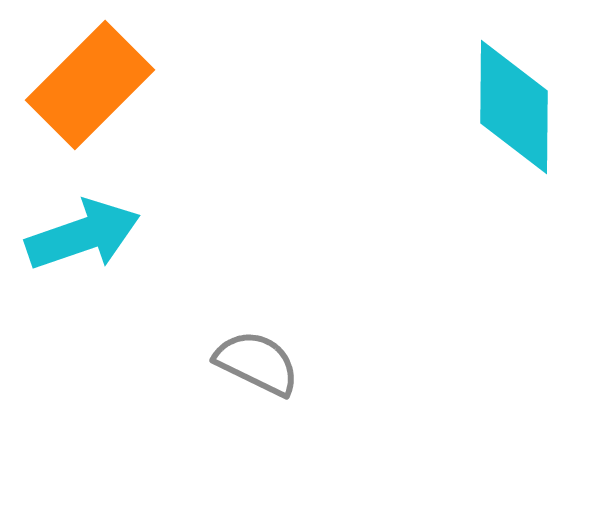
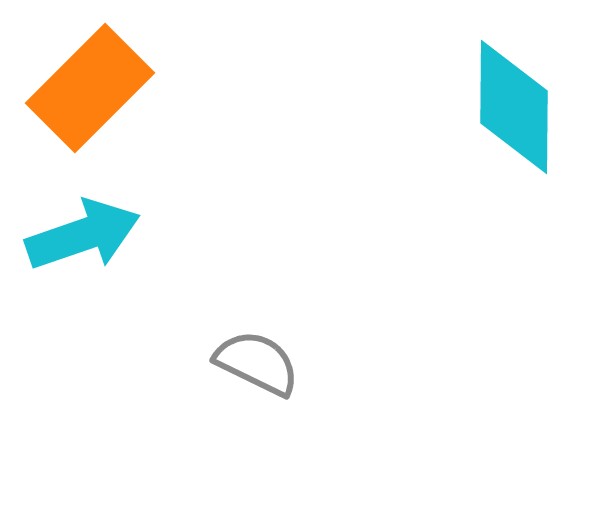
orange rectangle: moved 3 px down
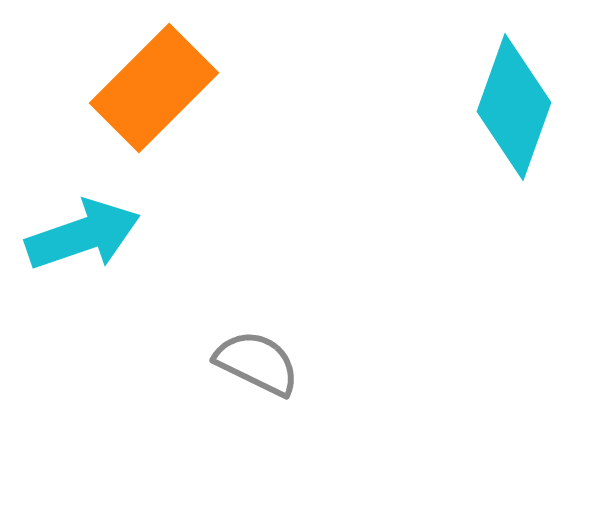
orange rectangle: moved 64 px right
cyan diamond: rotated 19 degrees clockwise
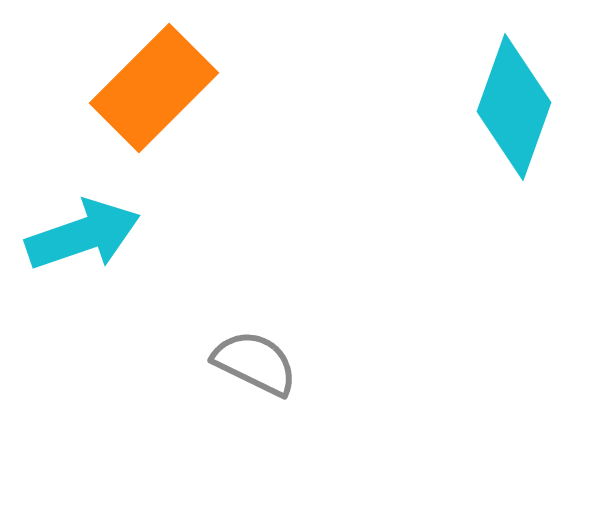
gray semicircle: moved 2 px left
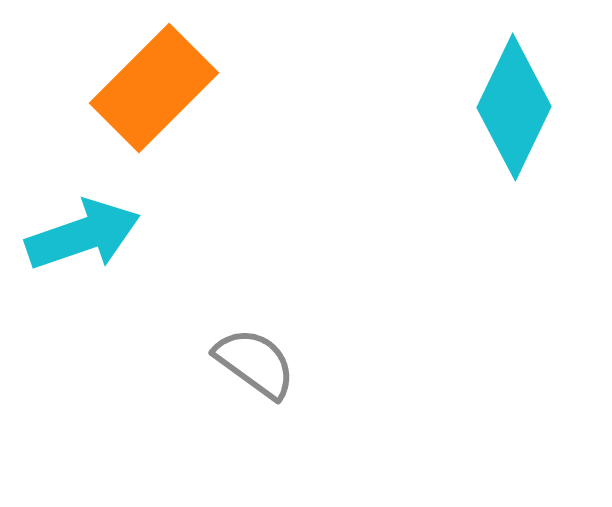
cyan diamond: rotated 6 degrees clockwise
gray semicircle: rotated 10 degrees clockwise
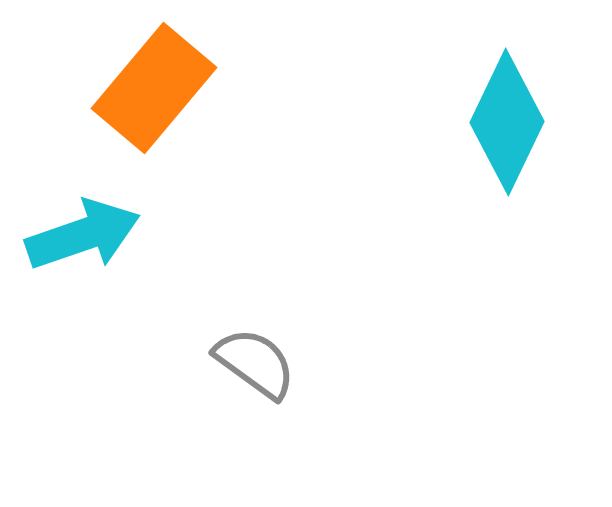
orange rectangle: rotated 5 degrees counterclockwise
cyan diamond: moved 7 px left, 15 px down
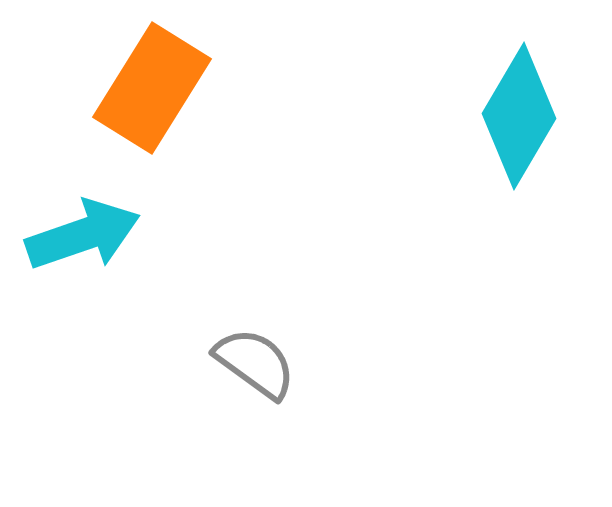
orange rectangle: moved 2 px left; rotated 8 degrees counterclockwise
cyan diamond: moved 12 px right, 6 px up; rotated 5 degrees clockwise
